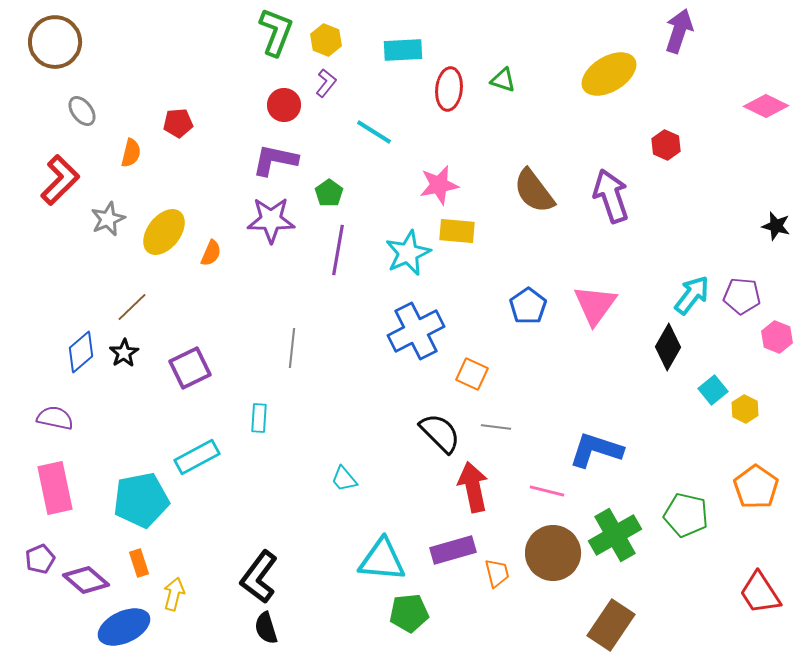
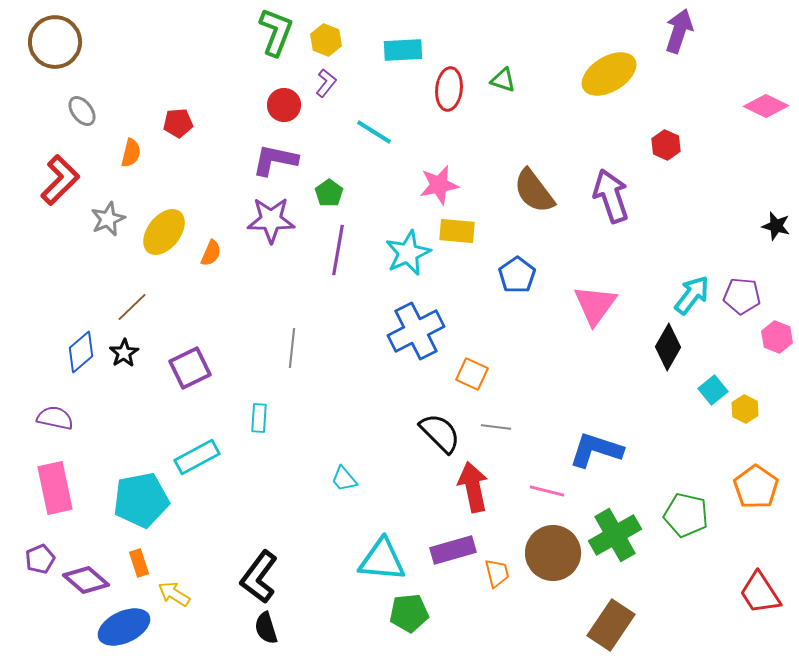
blue pentagon at (528, 306): moved 11 px left, 31 px up
yellow arrow at (174, 594): rotated 72 degrees counterclockwise
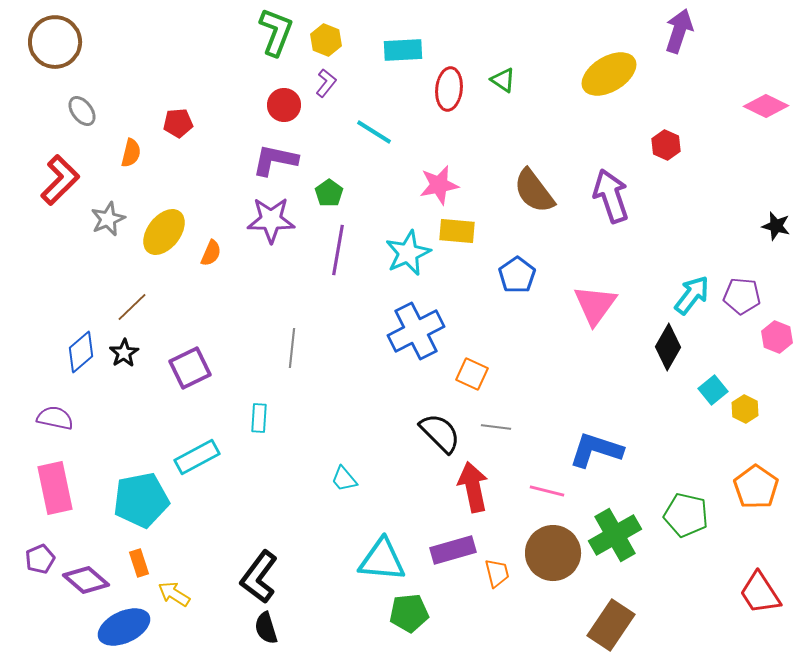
green triangle at (503, 80): rotated 16 degrees clockwise
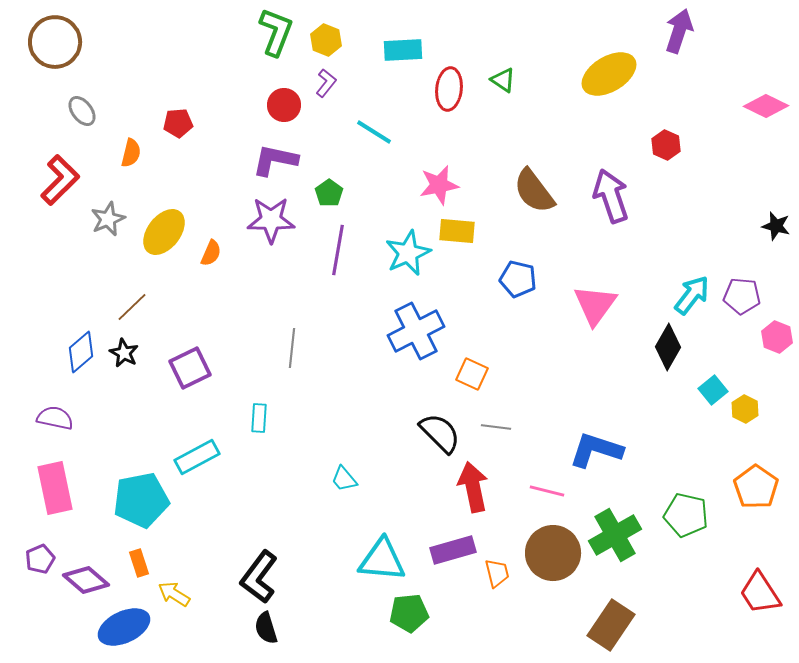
blue pentagon at (517, 275): moved 1 px right, 4 px down; rotated 24 degrees counterclockwise
black star at (124, 353): rotated 12 degrees counterclockwise
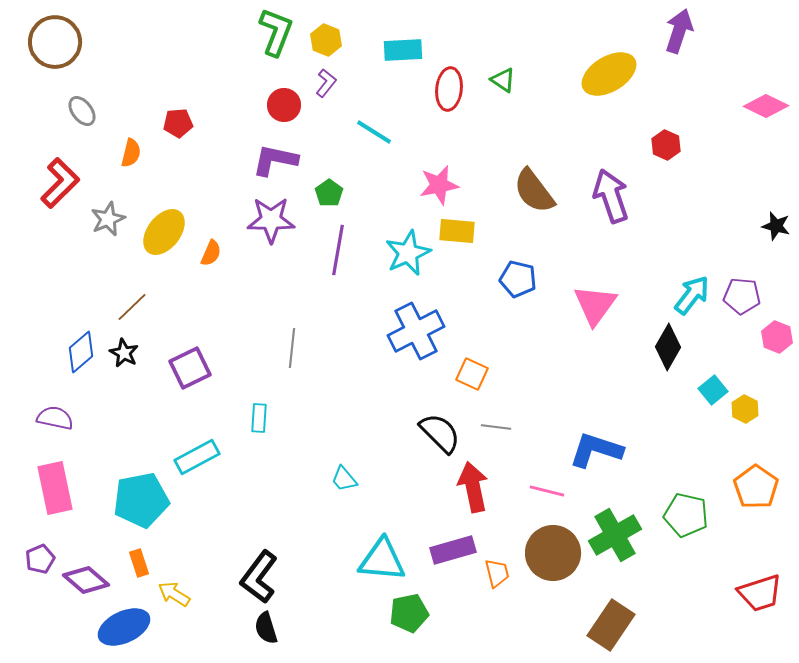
red L-shape at (60, 180): moved 3 px down
red trapezoid at (760, 593): rotated 75 degrees counterclockwise
green pentagon at (409, 613): rotated 6 degrees counterclockwise
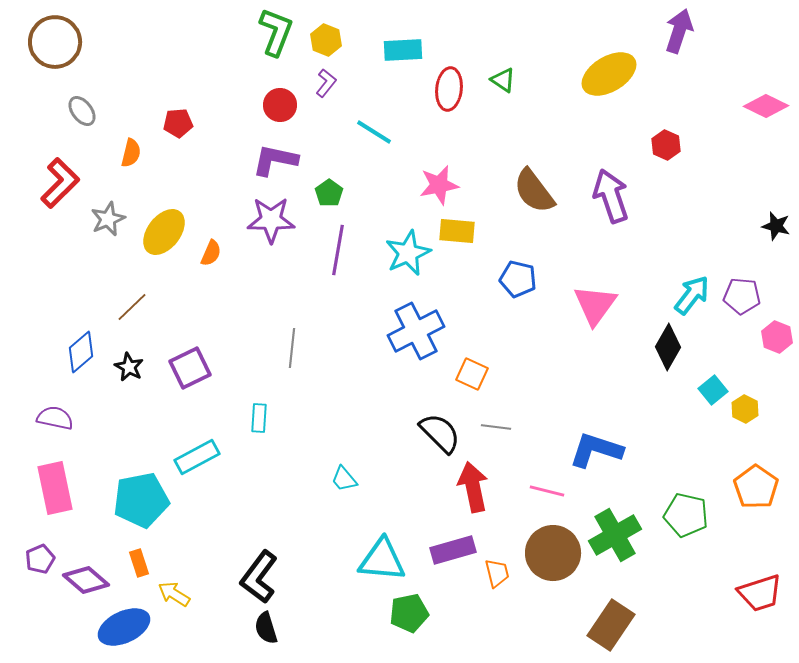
red circle at (284, 105): moved 4 px left
black star at (124, 353): moved 5 px right, 14 px down
